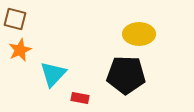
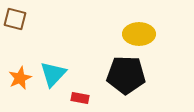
orange star: moved 28 px down
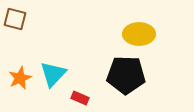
red rectangle: rotated 12 degrees clockwise
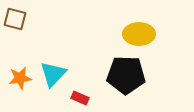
orange star: rotated 15 degrees clockwise
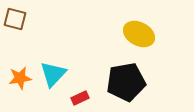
yellow ellipse: rotated 28 degrees clockwise
black pentagon: moved 7 px down; rotated 12 degrees counterclockwise
red rectangle: rotated 48 degrees counterclockwise
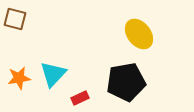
yellow ellipse: rotated 24 degrees clockwise
orange star: moved 1 px left
